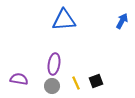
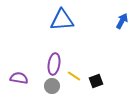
blue triangle: moved 2 px left
purple semicircle: moved 1 px up
yellow line: moved 2 px left, 7 px up; rotated 32 degrees counterclockwise
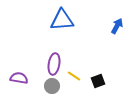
blue arrow: moved 5 px left, 5 px down
black square: moved 2 px right
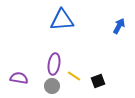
blue arrow: moved 2 px right
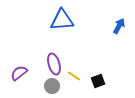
purple ellipse: rotated 25 degrees counterclockwise
purple semicircle: moved 5 px up; rotated 48 degrees counterclockwise
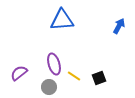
black square: moved 1 px right, 3 px up
gray circle: moved 3 px left, 1 px down
